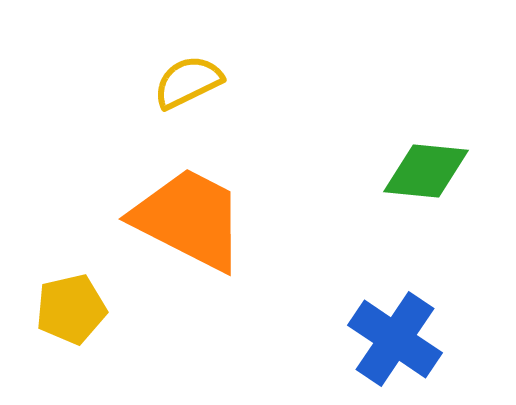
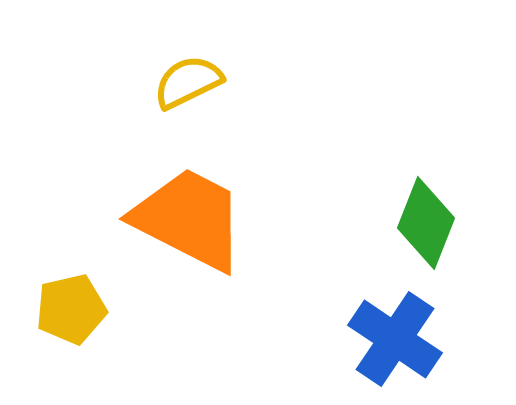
green diamond: moved 52 px down; rotated 74 degrees counterclockwise
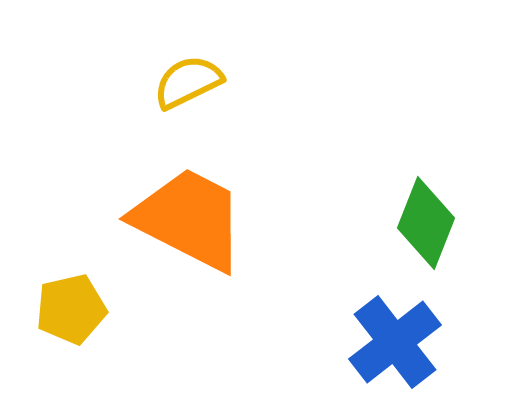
blue cross: moved 3 px down; rotated 18 degrees clockwise
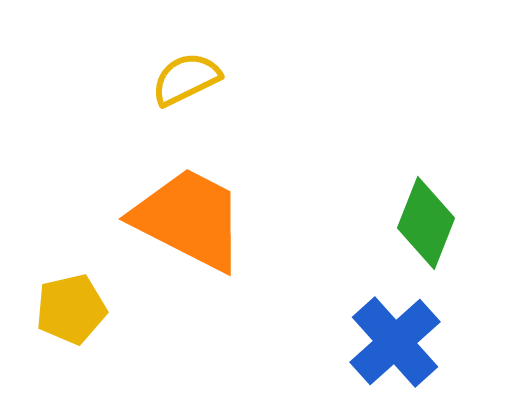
yellow semicircle: moved 2 px left, 3 px up
blue cross: rotated 4 degrees counterclockwise
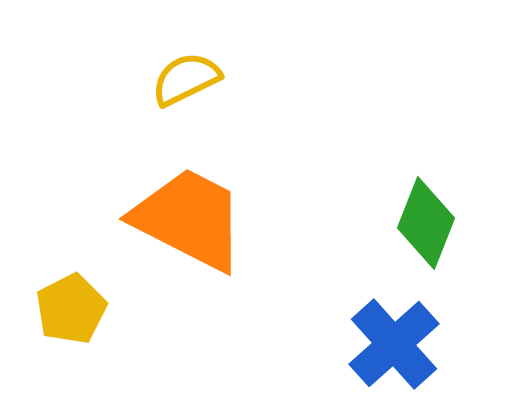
yellow pentagon: rotated 14 degrees counterclockwise
blue cross: moved 1 px left, 2 px down
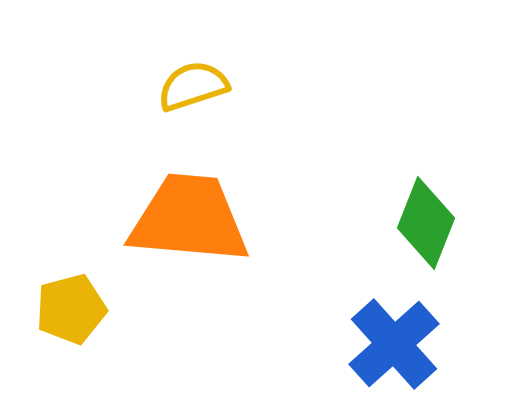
yellow semicircle: moved 7 px right, 7 px down; rotated 8 degrees clockwise
orange trapezoid: rotated 22 degrees counterclockwise
yellow pentagon: rotated 12 degrees clockwise
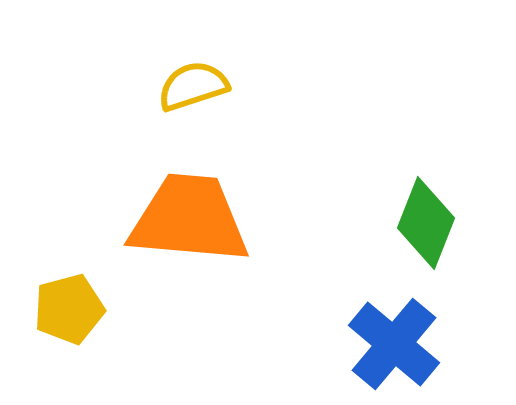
yellow pentagon: moved 2 px left
blue cross: rotated 8 degrees counterclockwise
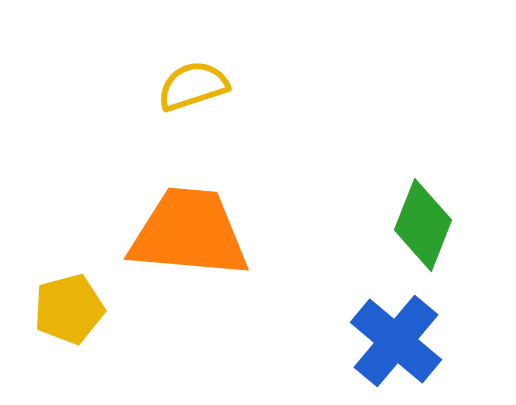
orange trapezoid: moved 14 px down
green diamond: moved 3 px left, 2 px down
blue cross: moved 2 px right, 3 px up
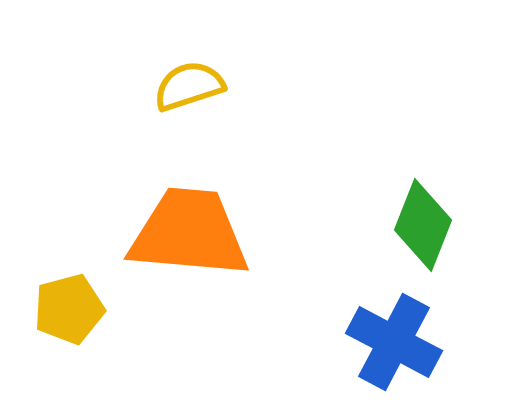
yellow semicircle: moved 4 px left
blue cross: moved 2 px left, 1 px down; rotated 12 degrees counterclockwise
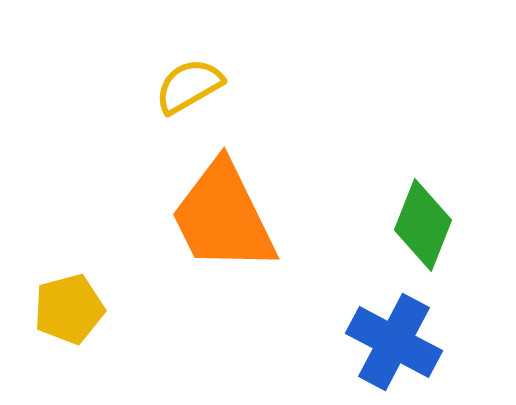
yellow semicircle: rotated 12 degrees counterclockwise
orange trapezoid: moved 34 px right, 16 px up; rotated 121 degrees counterclockwise
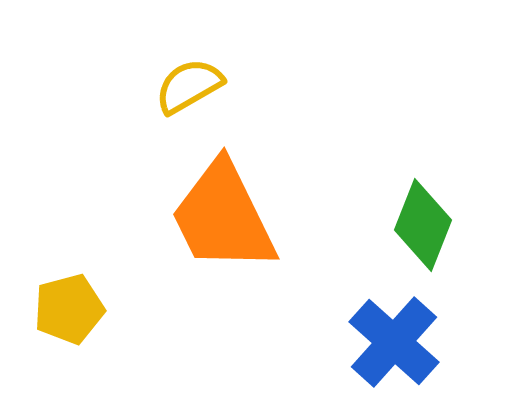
blue cross: rotated 14 degrees clockwise
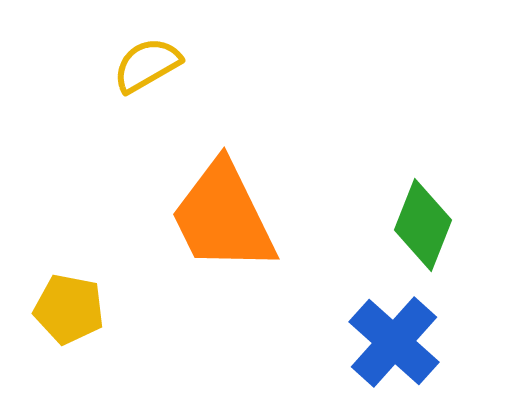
yellow semicircle: moved 42 px left, 21 px up
yellow pentagon: rotated 26 degrees clockwise
